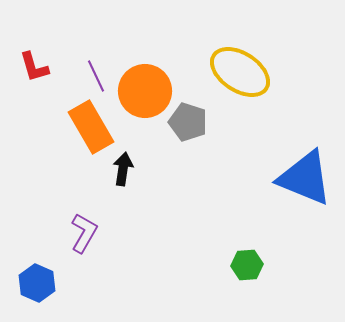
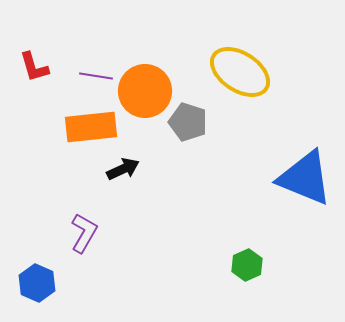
purple line: rotated 56 degrees counterclockwise
orange rectangle: rotated 66 degrees counterclockwise
black arrow: rotated 56 degrees clockwise
green hexagon: rotated 20 degrees counterclockwise
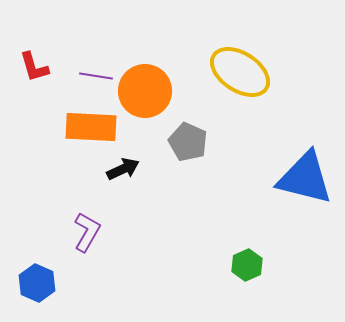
gray pentagon: moved 20 px down; rotated 6 degrees clockwise
orange rectangle: rotated 9 degrees clockwise
blue triangle: rotated 8 degrees counterclockwise
purple L-shape: moved 3 px right, 1 px up
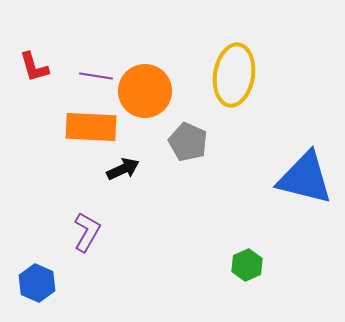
yellow ellipse: moved 6 px left, 3 px down; rotated 66 degrees clockwise
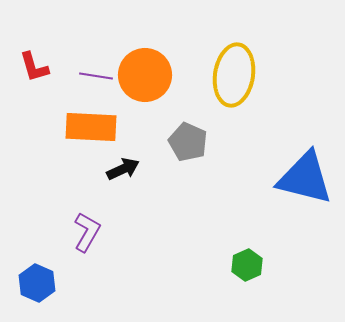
orange circle: moved 16 px up
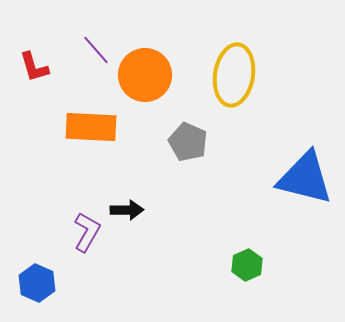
purple line: moved 26 px up; rotated 40 degrees clockwise
black arrow: moved 4 px right, 41 px down; rotated 24 degrees clockwise
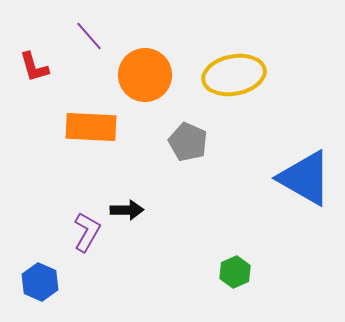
purple line: moved 7 px left, 14 px up
yellow ellipse: rotated 70 degrees clockwise
blue triangle: rotated 16 degrees clockwise
green hexagon: moved 12 px left, 7 px down
blue hexagon: moved 3 px right, 1 px up
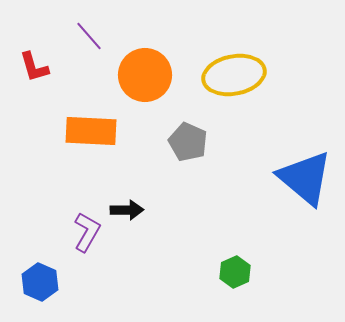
orange rectangle: moved 4 px down
blue triangle: rotated 10 degrees clockwise
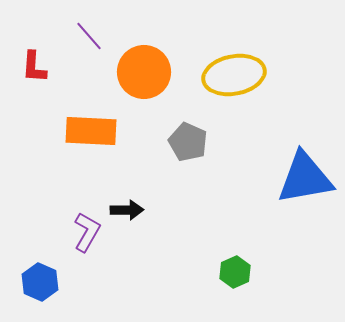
red L-shape: rotated 20 degrees clockwise
orange circle: moved 1 px left, 3 px up
blue triangle: rotated 50 degrees counterclockwise
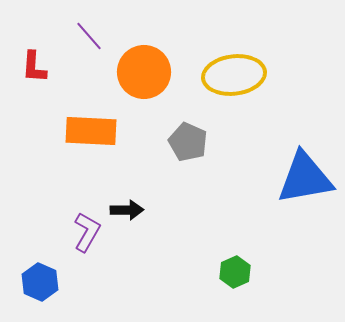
yellow ellipse: rotated 4 degrees clockwise
